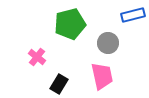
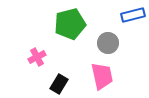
pink cross: rotated 24 degrees clockwise
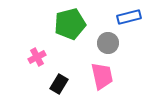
blue rectangle: moved 4 px left, 2 px down
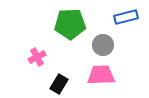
blue rectangle: moved 3 px left
green pentagon: rotated 12 degrees clockwise
gray circle: moved 5 px left, 2 px down
pink trapezoid: moved 1 px left, 1 px up; rotated 80 degrees counterclockwise
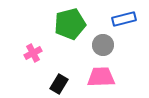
blue rectangle: moved 2 px left, 2 px down
green pentagon: rotated 12 degrees counterclockwise
pink cross: moved 4 px left, 4 px up
pink trapezoid: moved 2 px down
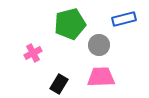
gray circle: moved 4 px left
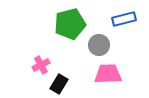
pink cross: moved 8 px right, 12 px down
pink trapezoid: moved 7 px right, 3 px up
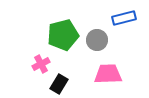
blue rectangle: moved 1 px up
green pentagon: moved 7 px left, 11 px down
gray circle: moved 2 px left, 5 px up
pink cross: moved 1 px up
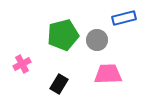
pink cross: moved 19 px left
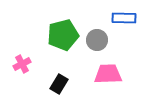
blue rectangle: rotated 15 degrees clockwise
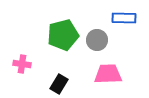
pink cross: rotated 36 degrees clockwise
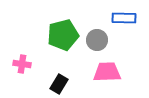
pink trapezoid: moved 1 px left, 2 px up
